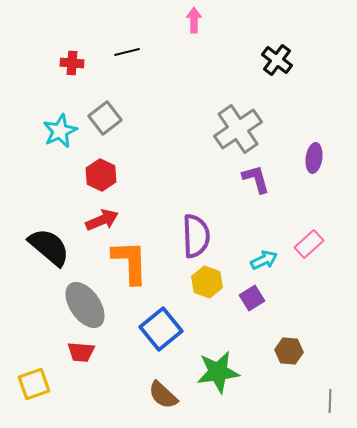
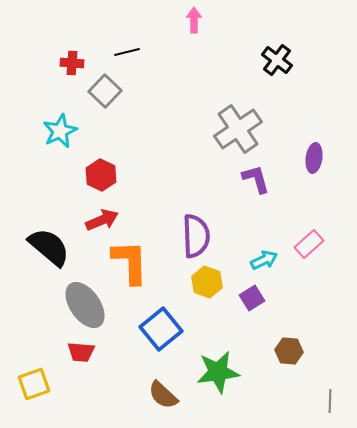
gray square: moved 27 px up; rotated 8 degrees counterclockwise
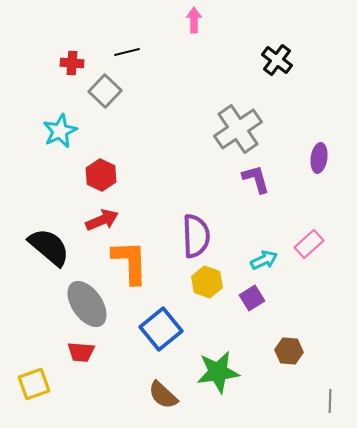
purple ellipse: moved 5 px right
gray ellipse: moved 2 px right, 1 px up
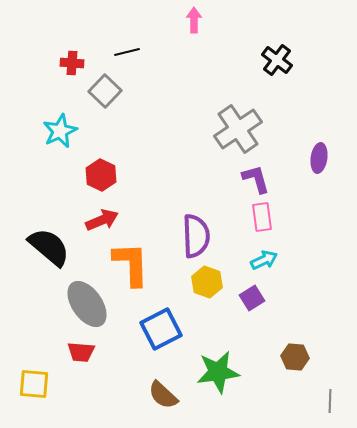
pink rectangle: moved 47 px left, 27 px up; rotated 56 degrees counterclockwise
orange L-shape: moved 1 px right, 2 px down
blue square: rotated 12 degrees clockwise
brown hexagon: moved 6 px right, 6 px down
yellow square: rotated 24 degrees clockwise
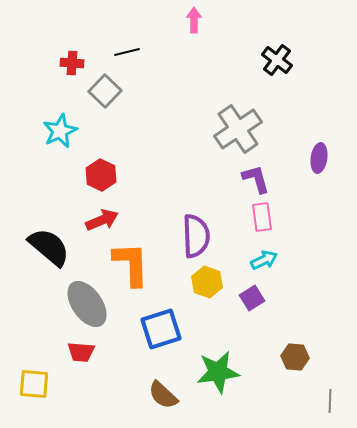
blue square: rotated 9 degrees clockwise
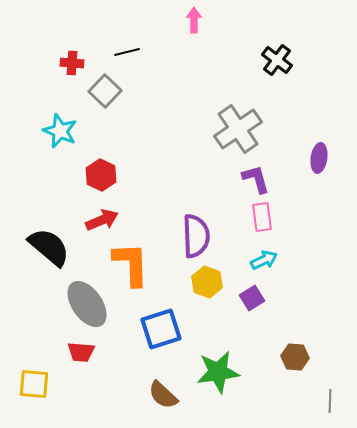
cyan star: rotated 24 degrees counterclockwise
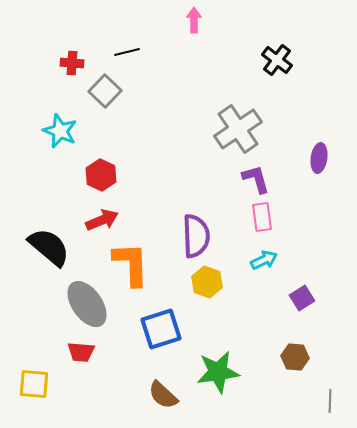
purple square: moved 50 px right
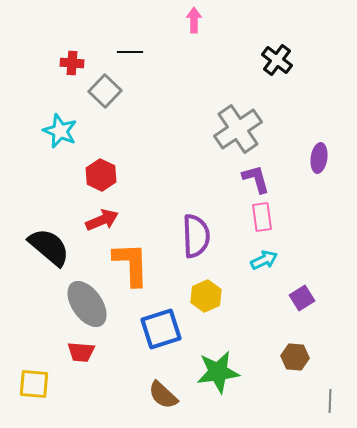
black line: moved 3 px right; rotated 15 degrees clockwise
yellow hexagon: moved 1 px left, 14 px down; rotated 16 degrees clockwise
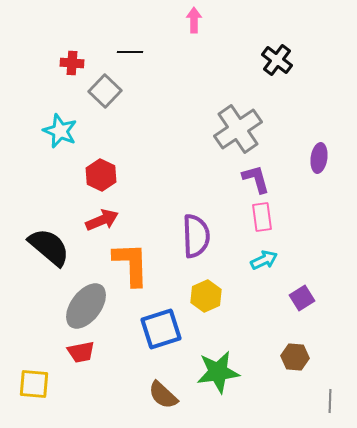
gray ellipse: moved 1 px left, 2 px down; rotated 72 degrees clockwise
red trapezoid: rotated 16 degrees counterclockwise
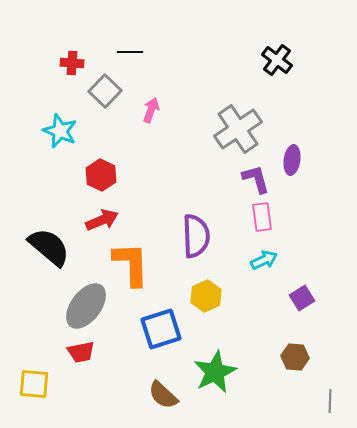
pink arrow: moved 43 px left, 90 px down; rotated 20 degrees clockwise
purple ellipse: moved 27 px left, 2 px down
green star: moved 3 px left; rotated 18 degrees counterclockwise
